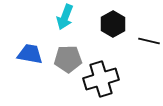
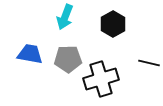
black line: moved 22 px down
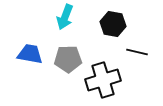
black hexagon: rotated 20 degrees counterclockwise
black line: moved 12 px left, 11 px up
black cross: moved 2 px right, 1 px down
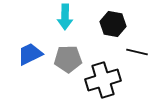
cyan arrow: rotated 20 degrees counterclockwise
blue trapezoid: rotated 36 degrees counterclockwise
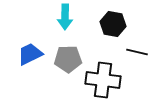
black cross: rotated 24 degrees clockwise
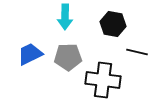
gray pentagon: moved 2 px up
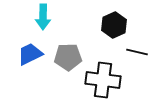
cyan arrow: moved 22 px left
black hexagon: moved 1 px right, 1 px down; rotated 25 degrees clockwise
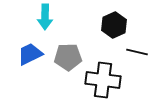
cyan arrow: moved 2 px right
